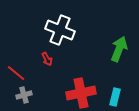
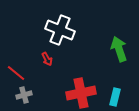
green arrow: rotated 40 degrees counterclockwise
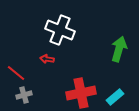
green arrow: rotated 35 degrees clockwise
red arrow: rotated 128 degrees clockwise
cyan rectangle: rotated 36 degrees clockwise
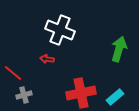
red line: moved 3 px left
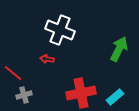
green arrow: rotated 10 degrees clockwise
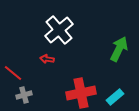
white cross: moved 1 px left; rotated 28 degrees clockwise
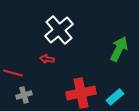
red line: rotated 24 degrees counterclockwise
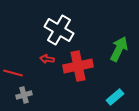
white cross: rotated 20 degrees counterclockwise
red cross: moved 3 px left, 27 px up
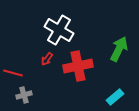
red arrow: rotated 64 degrees counterclockwise
